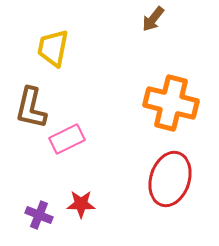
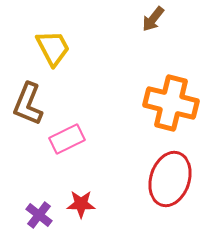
yellow trapezoid: rotated 141 degrees clockwise
brown L-shape: moved 3 px left, 4 px up; rotated 9 degrees clockwise
purple cross: rotated 16 degrees clockwise
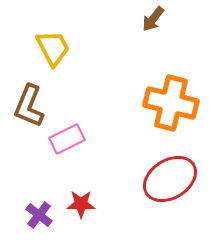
brown L-shape: moved 1 px right, 2 px down
red ellipse: rotated 40 degrees clockwise
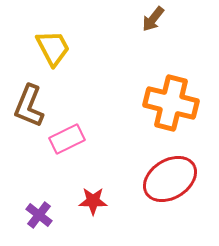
red star: moved 12 px right, 3 px up
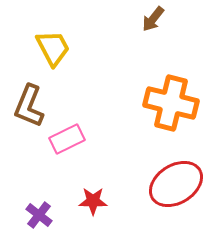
red ellipse: moved 6 px right, 5 px down
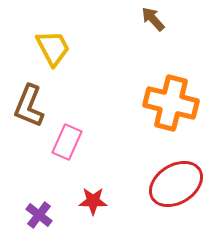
brown arrow: rotated 100 degrees clockwise
pink rectangle: moved 3 px down; rotated 40 degrees counterclockwise
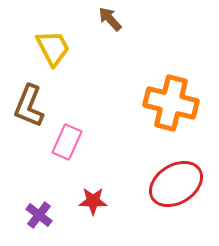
brown arrow: moved 43 px left
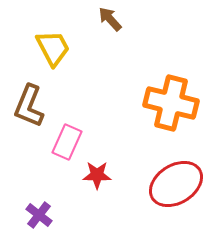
red star: moved 4 px right, 26 px up
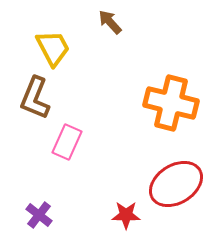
brown arrow: moved 3 px down
brown L-shape: moved 6 px right, 8 px up
red star: moved 29 px right, 40 px down
